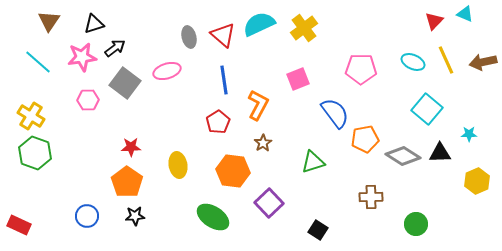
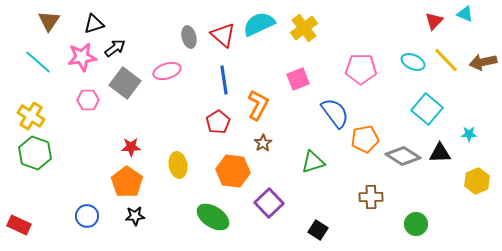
yellow line at (446, 60): rotated 20 degrees counterclockwise
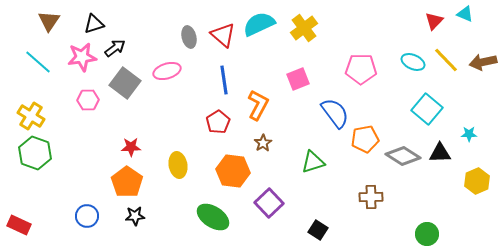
green circle at (416, 224): moved 11 px right, 10 px down
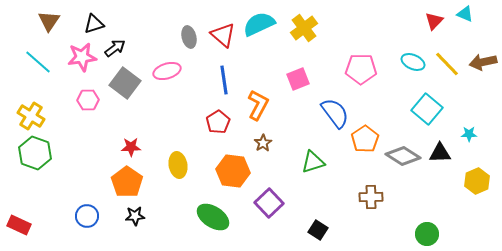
yellow line at (446, 60): moved 1 px right, 4 px down
orange pentagon at (365, 139): rotated 24 degrees counterclockwise
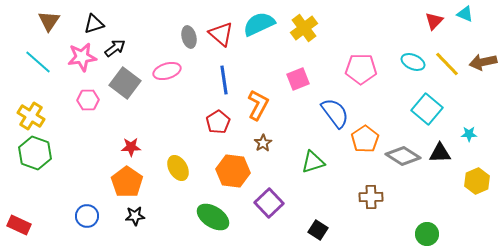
red triangle at (223, 35): moved 2 px left, 1 px up
yellow ellipse at (178, 165): moved 3 px down; rotated 20 degrees counterclockwise
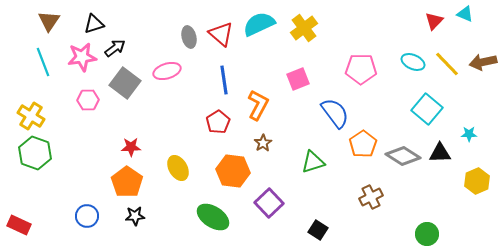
cyan line at (38, 62): moved 5 px right; rotated 28 degrees clockwise
orange pentagon at (365, 139): moved 2 px left, 5 px down
brown cross at (371, 197): rotated 25 degrees counterclockwise
